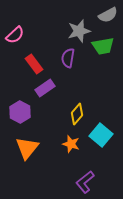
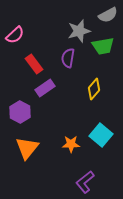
yellow diamond: moved 17 px right, 25 px up
orange star: rotated 18 degrees counterclockwise
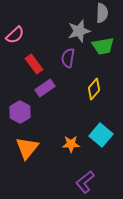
gray semicircle: moved 6 px left, 2 px up; rotated 60 degrees counterclockwise
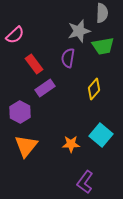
orange triangle: moved 1 px left, 2 px up
purple L-shape: rotated 15 degrees counterclockwise
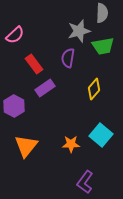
purple hexagon: moved 6 px left, 6 px up
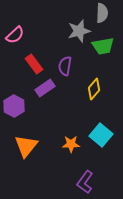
purple semicircle: moved 3 px left, 8 px down
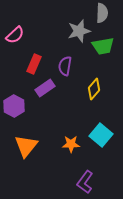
red rectangle: rotated 60 degrees clockwise
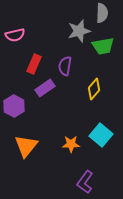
pink semicircle: rotated 30 degrees clockwise
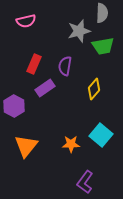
pink semicircle: moved 11 px right, 14 px up
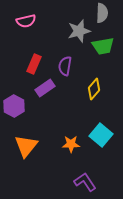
purple L-shape: rotated 110 degrees clockwise
